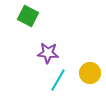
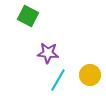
yellow circle: moved 2 px down
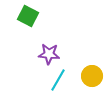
purple star: moved 1 px right, 1 px down
yellow circle: moved 2 px right, 1 px down
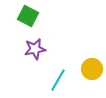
purple star: moved 14 px left, 5 px up; rotated 15 degrees counterclockwise
yellow circle: moved 7 px up
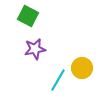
yellow circle: moved 10 px left, 1 px up
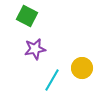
green square: moved 1 px left
cyan line: moved 6 px left
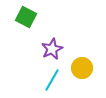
green square: moved 1 px left, 1 px down
purple star: moved 17 px right; rotated 15 degrees counterclockwise
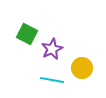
green square: moved 1 px right, 17 px down
cyan line: rotated 70 degrees clockwise
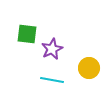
green square: rotated 20 degrees counterclockwise
yellow circle: moved 7 px right
